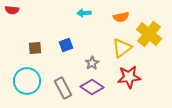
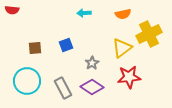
orange semicircle: moved 2 px right, 3 px up
yellow cross: rotated 25 degrees clockwise
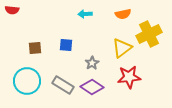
cyan arrow: moved 1 px right, 1 px down
blue square: rotated 24 degrees clockwise
gray rectangle: moved 3 px up; rotated 30 degrees counterclockwise
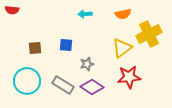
gray star: moved 5 px left, 1 px down; rotated 16 degrees clockwise
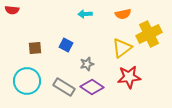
blue square: rotated 24 degrees clockwise
gray rectangle: moved 1 px right, 2 px down
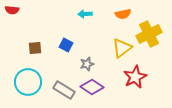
red star: moved 6 px right; rotated 20 degrees counterclockwise
cyan circle: moved 1 px right, 1 px down
gray rectangle: moved 3 px down
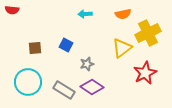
yellow cross: moved 1 px left, 1 px up
red star: moved 10 px right, 4 px up
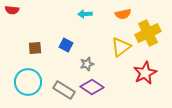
yellow triangle: moved 1 px left, 1 px up
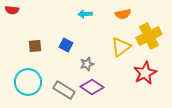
yellow cross: moved 1 px right, 3 px down
brown square: moved 2 px up
